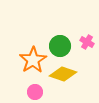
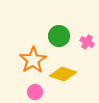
green circle: moved 1 px left, 10 px up
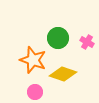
green circle: moved 1 px left, 2 px down
orange star: rotated 20 degrees counterclockwise
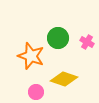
orange star: moved 2 px left, 4 px up
yellow diamond: moved 1 px right, 5 px down
pink circle: moved 1 px right
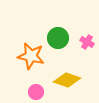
orange star: rotated 8 degrees counterclockwise
yellow diamond: moved 3 px right, 1 px down
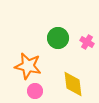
orange star: moved 3 px left, 10 px down
yellow diamond: moved 6 px right, 4 px down; rotated 64 degrees clockwise
pink circle: moved 1 px left, 1 px up
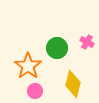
green circle: moved 1 px left, 10 px down
orange star: rotated 24 degrees clockwise
yellow diamond: rotated 20 degrees clockwise
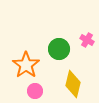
pink cross: moved 2 px up
green circle: moved 2 px right, 1 px down
orange star: moved 2 px left, 1 px up
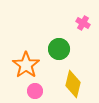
pink cross: moved 4 px left, 17 px up
